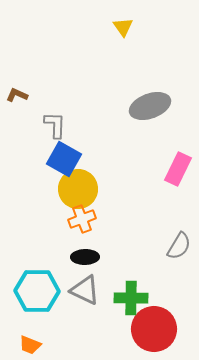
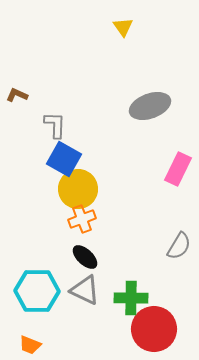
black ellipse: rotated 44 degrees clockwise
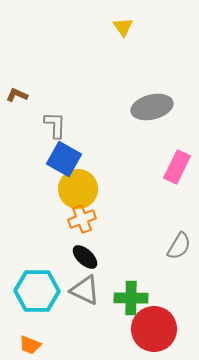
gray ellipse: moved 2 px right, 1 px down; rotated 6 degrees clockwise
pink rectangle: moved 1 px left, 2 px up
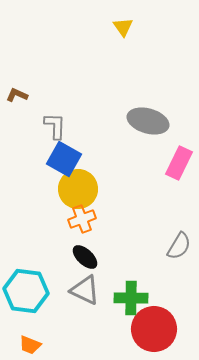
gray ellipse: moved 4 px left, 14 px down; rotated 30 degrees clockwise
gray L-shape: moved 1 px down
pink rectangle: moved 2 px right, 4 px up
cyan hexagon: moved 11 px left; rotated 6 degrees clockwise
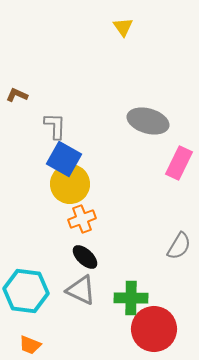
yellow circle: moved 8 px left, 5 px up
gray triangle: moved 4 px left
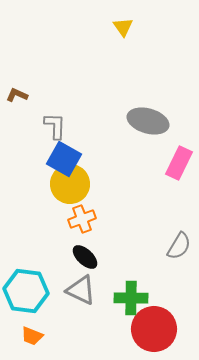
orange trapezoid: moved 2 px right, 9 px up
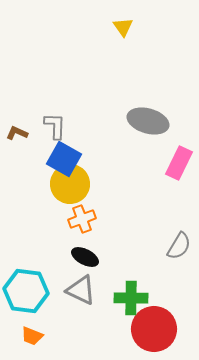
brown L-shape: moved 38 px down
black ellipse: rotated 16 degrees counterclockwise
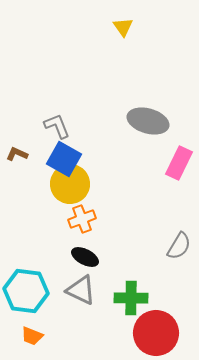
gray L-shape: moved 2 px right; rotated 24 degrees counterclockwise
brown L-shape: moved 21 px down
red circle: moved 2 px right, 4 px down
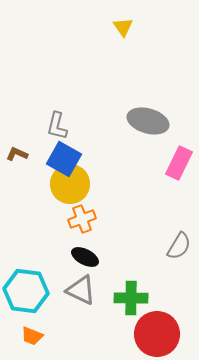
gray L-shape: rotated 144 degrees counterclockwise
red circle: moved 1 px right, 1 px down
